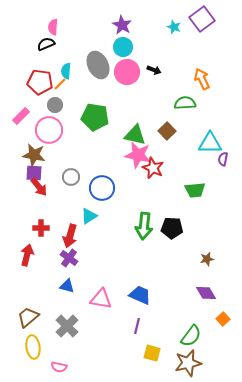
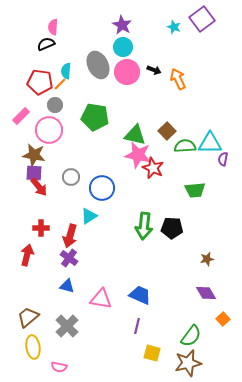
orange arrow at (202, 79): moved 24 px left
green semicircle at (185, 103): moved 43 px down
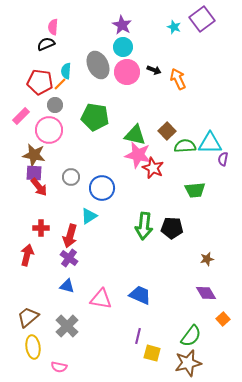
purple line at (137, 326): moved 1 px right, 10 px down
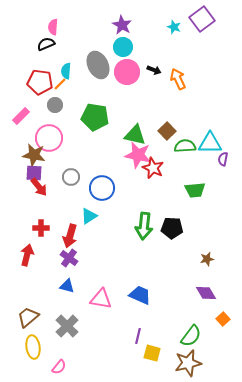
pink circle at (49, 130): moved 8 px down
pink semicircle at (59, 367): rotated 63 degrees counterclockwise
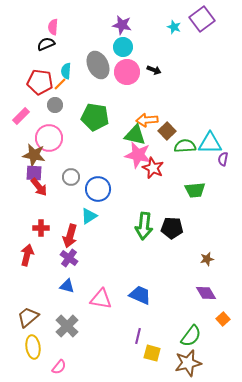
purple star at (122, 25): rotated 18 degrees counterclockwise
orange arrow at (178, 79): moved 31 px left, 41 px down; rotated 70 degrees counterclockwise
blue circle at (102, 188): moved 4 px left, 1 px down
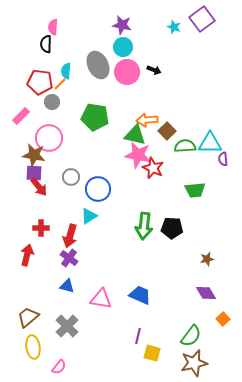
black semicircle at (46, 44): rotated 66 degrees counterclockwise
gray circle at (55, 105): moved 3 px left, 3 px up
purple semicircle at (223, 159): rotated 16 degrees counterclockwise
brown star at (188, 363): moved 6 px right
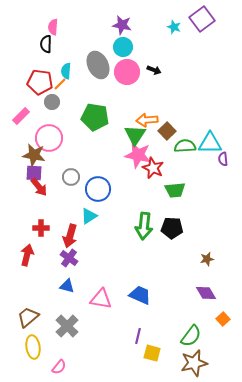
green triangle at (135, 135): rotated 50 degrees clockwise
green trapezoid at (195, 190): moved 20 px left
